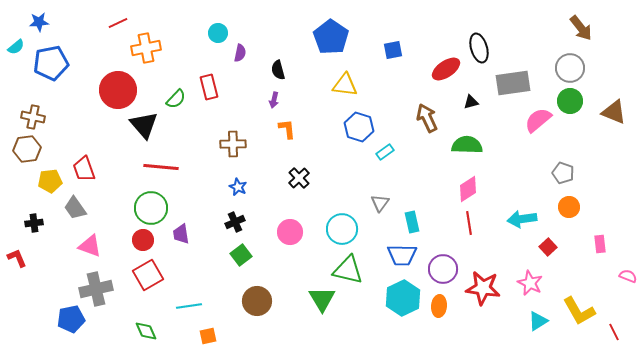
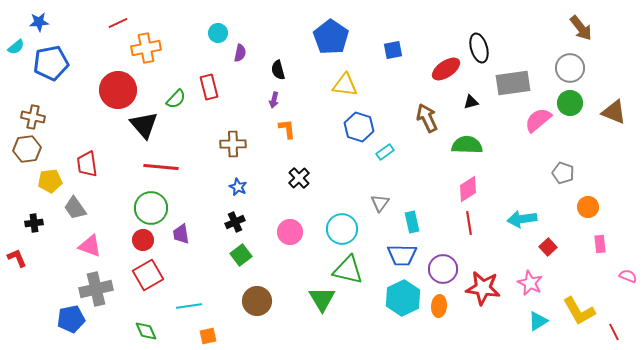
green circle at (570, 101): moved 2 px down
red trapezoid at (84, 169): moved 3 px right, 5 px up; rotated 12 degrees clockwise
orange circle at (569, 207): moved 19 px right
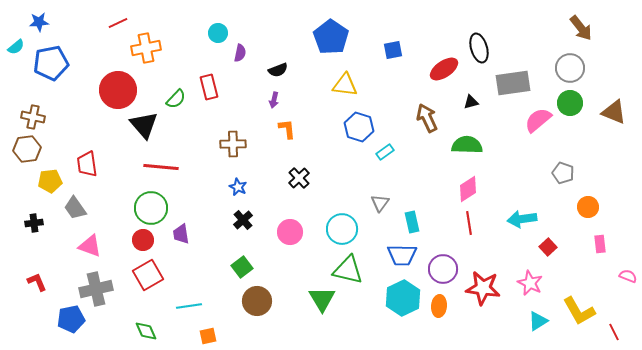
red ellipse at (446, 69): moved 2 px left
black semicircle at (278, 70): rotated 96 degrees counterclockwise
black cross at (235, 222): moved 8 px right, 2 px up; rotated 18 degrees counterclockwise
green square at (241, 255): moved 1 px right, 12 px down
red L-shape at (17, 258): moved 20 px right, 24 px down
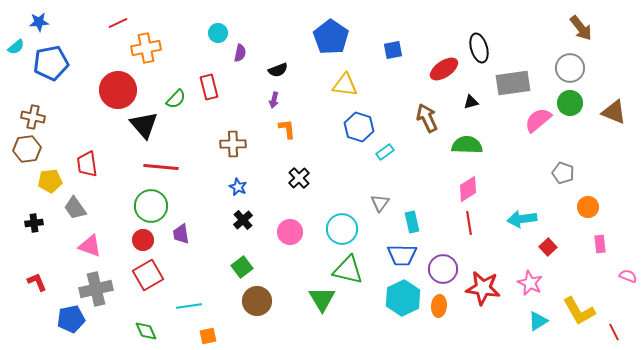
green circle at (151, 208): moved 2 px up
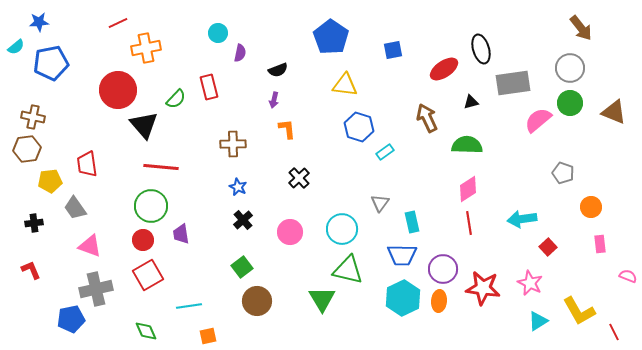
black ellipse at (479, 48): moved 2 px right, 1 px down
orange circle at (588, 207): moved 3 px right
red L-shape at (37, 282): moved 6 px left, 12 px up
orange ellipse at (439, 306): moved 5 px up
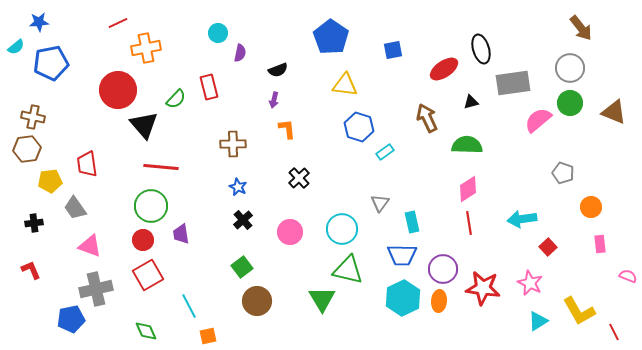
cyan line at (189, 306): rotated 70 degrees clockwise
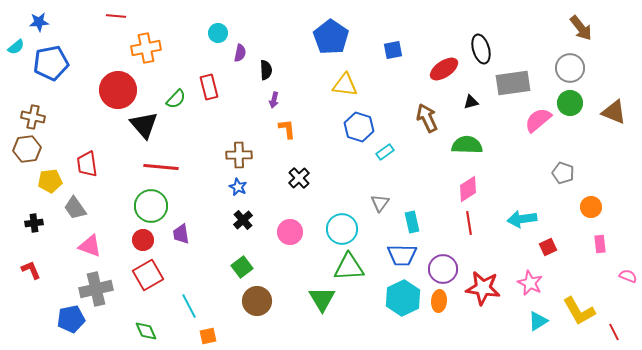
red line at (118, 23): moved 2 px left, 7 px up; rotated 30 degrees clockwise
black semicircle at (278, 70): moved 12 px left; rotated 72 degrees counterclockwise
brown cross at (233, 144): moved 6 px right, 11 px down
red square at (548, 247): rotated 18 degrees clockwise
green triangle at (348, 270): moved 1 px right, 3 px up; rotated 16 degrees counterclockwise
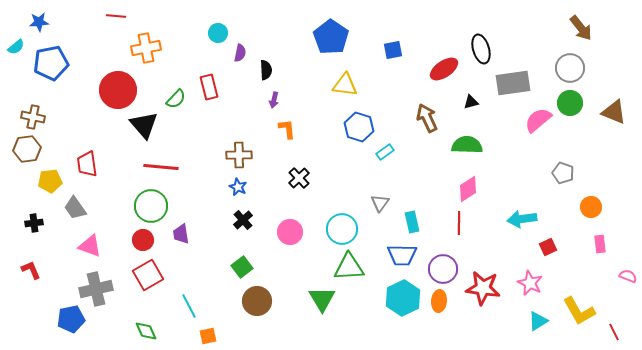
red line at (469, 223): moved 10 px left; rotated 10 degrees clockwise
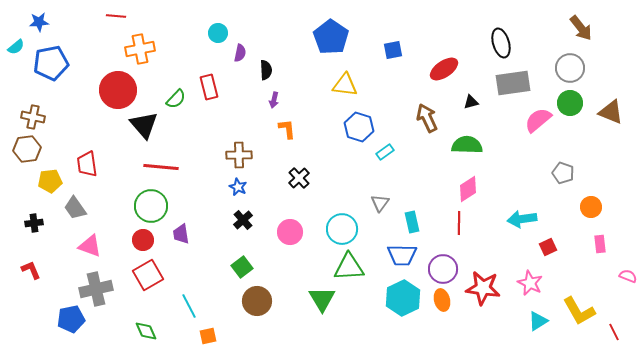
orange cross at (146, 48): moved 6 px left, 1 px down
black ellipse at (481, 49): moved 20 px right, 6 px up
brown triangle at (614, 112): moved 3 px left
orange ellipse at (439, 301): moved 3 px right, 1 px up; rotated 20 degrees counterclockwise
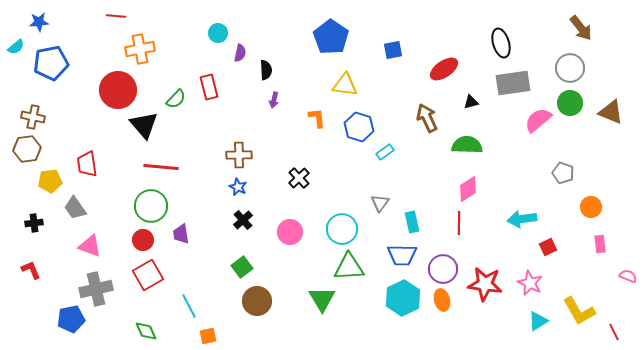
orange L-shape at (287, 129): moved 30 px right, 11 px up
red star at (483, 288): moved 2 px right, 4 px up
